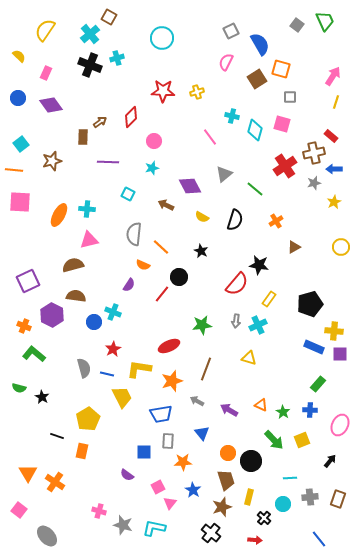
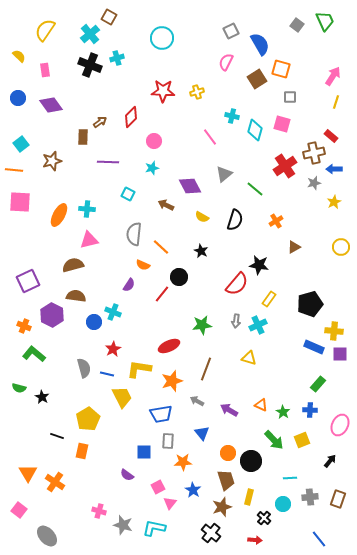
pink rectangle at (46, 73): moved 1 px left, 3 px up; rotated 32 degrees counterclockwise
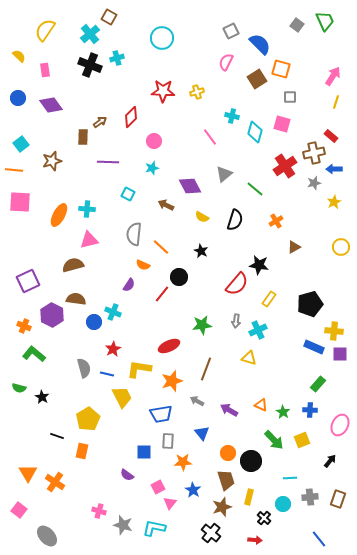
blue semicircle at (260, 44): rotated 15 degrees counterclockwise
cyan diamond at (255, 130): moved 2 px down
brown semicircle at (76, 296): moved 3 px down
cyan cross at (258, 325): moved 5 px down
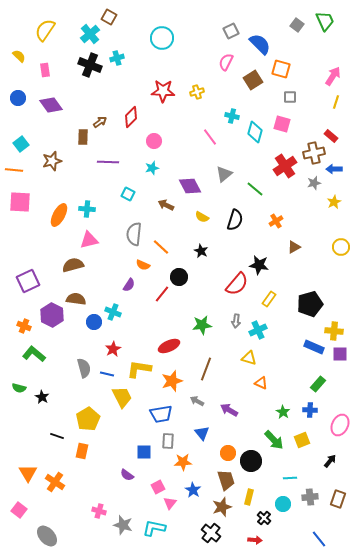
brown square at (257, 79): moved 4 px left, 1 px down
orange triangle at (261, 405): moved 22 px up
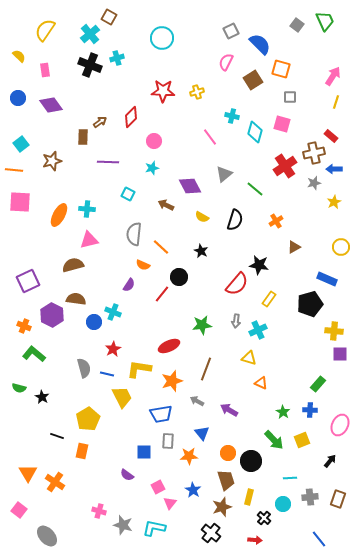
blue rectangle at (314, 347): moved 13 px right, 68 px up
orange star at (183, 462): moved 6 px right, 6 px up
